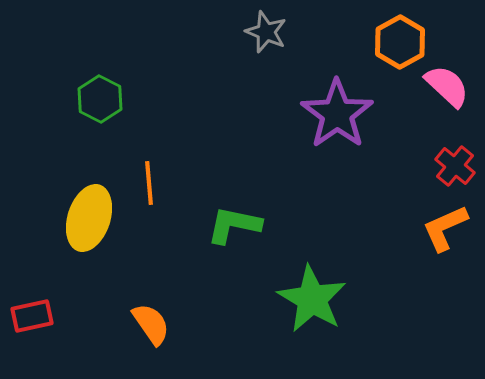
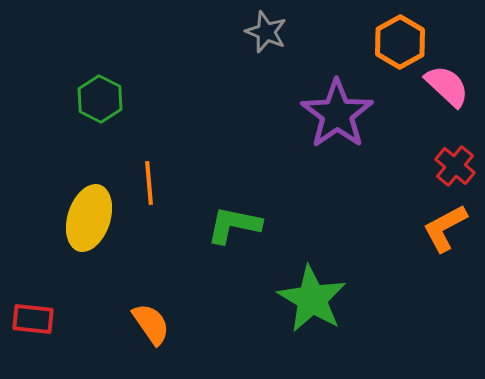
orange L-shape: rotated 4 degrees counterclockwise
red rectangle: moved 1 px right, 3 px down; rotated 18 degrees clockwise
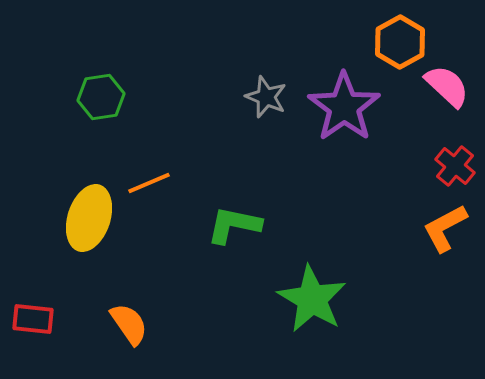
gray star: moved 65 px down
green hexagon: moved 1 px right, 2 px up; rotated 24 degrees clockwise
purple star: moved 7 px right, 7 px up
orange line: rotated 72 degrees clockwise
orange semicircle: moved 22 px left
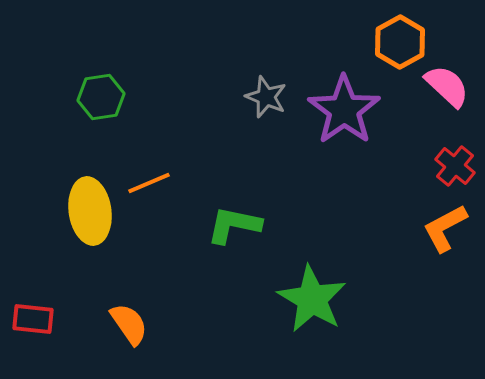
purple star: moved 3 px down
yellow ellipse: moved 1 px right, 7 px up; rotated 26 degrees counterclockwise
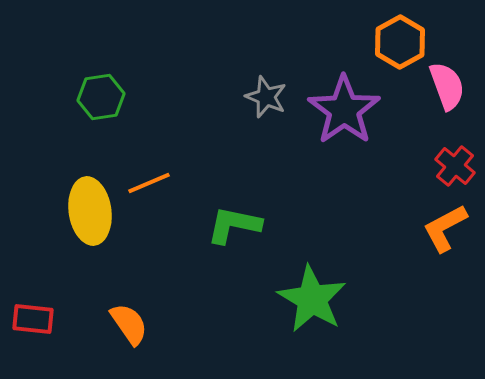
pink semicircle: rotated 27 degrees clockwise
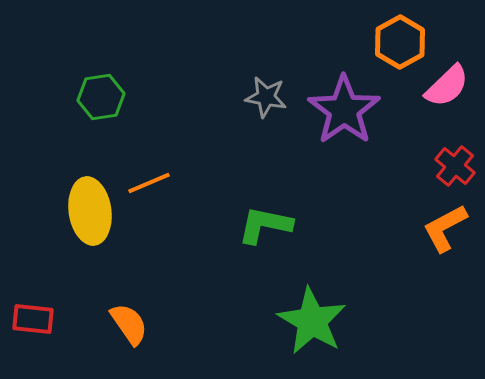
pink semicircle: rotated 66 degrees clockwise
gray star: rotated 12 degrees counterclockwise
green L-shape: moved 31 px right
green star: moved 22 px down
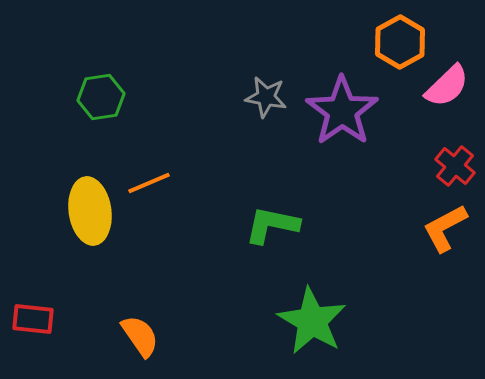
purple star: moved 2 px left, 1 px down
green L-shape: moved 7 px right
orange semicircle: moved 11 px right, 12 px down
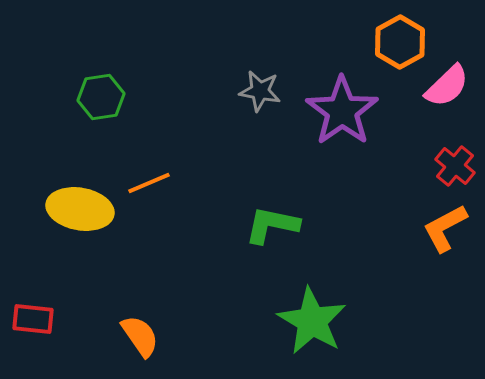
gray star: moved 6 px left, 6 px up
yellow ellipse: moved 10 px left, 2 px up; rotated 72 degrees counterclockwise
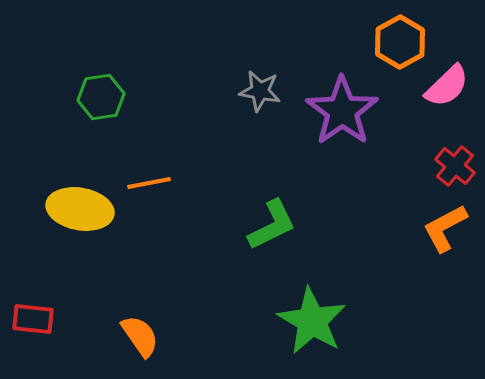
orange line: rotated 12 degrees clockwise
green L-shape: rotated 142 degrees clockwise
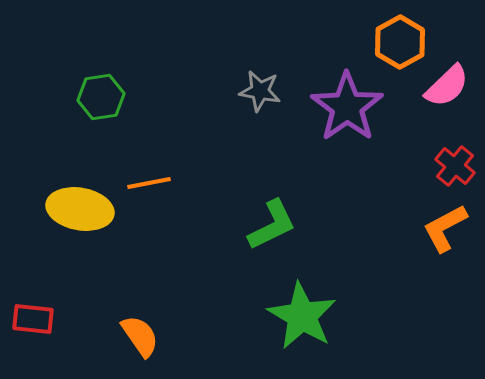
purple star: moved 5 px right, 4 px up
green star: moved 10 px left, 5 px up
